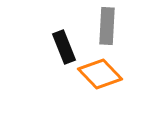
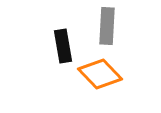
black rectangle: moved 1 px left, 1 px up; rotated 12 degrees clockwise
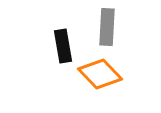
gray rectangle: moved 1 px down
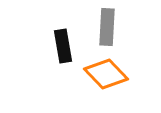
orange diamond: moved 6 px right
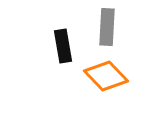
orange diamond: moved 2 px down
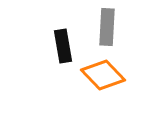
orange diamond: moved 3 px left, 1 px up
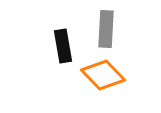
gray rectangle: moved 1 px left, 2 px down
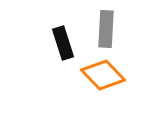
black rectangle: moved 3 px up; rotated 8 degrees counterclockwise
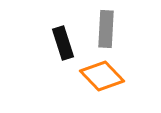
orange diamond: moved 1 px left, 1 px down
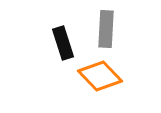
orange diamond: moved 2 px left
